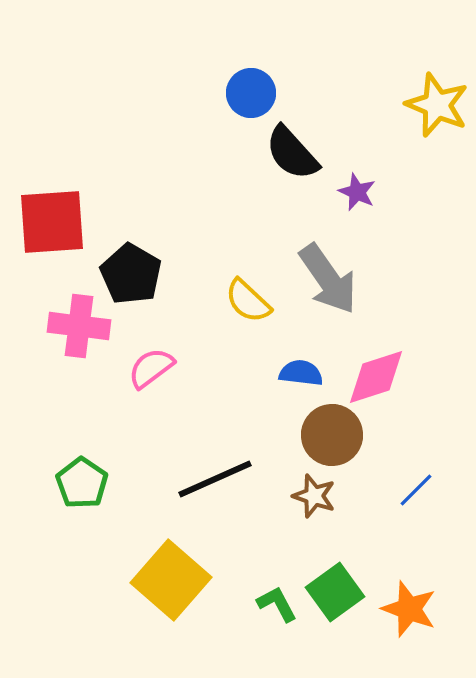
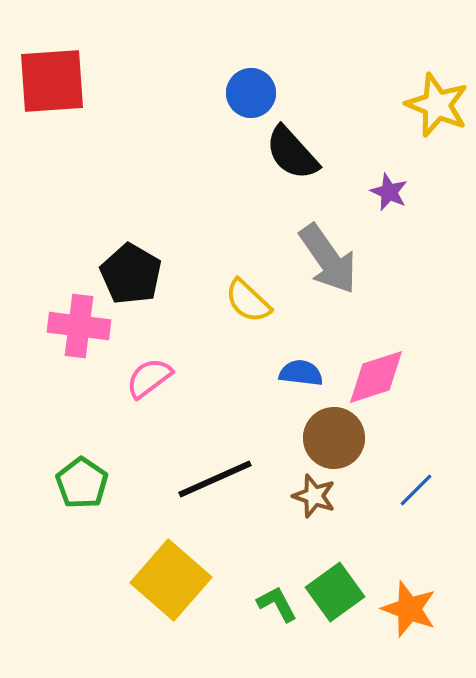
purple star: moved 32 px right
red square: moved 141 px up
gray arrow: moved 20 px up
pink semicircle: moved 2 px left, 10 px down
brown circle: moved 2 px right, 3 px down
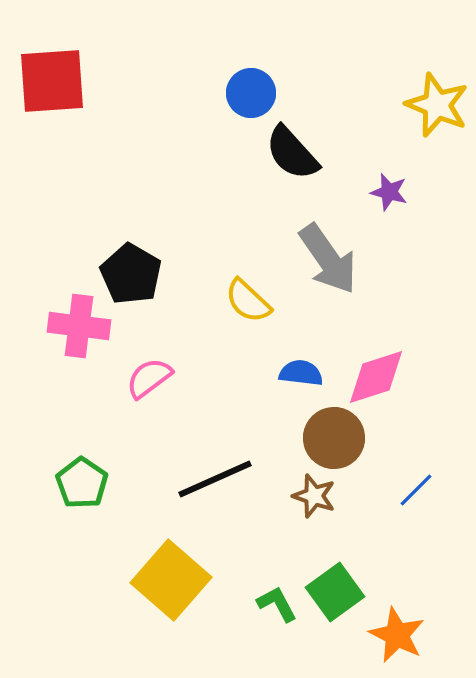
purple star: rotated 9 degrees counterclockwise
orange star: moved 12 px left, 26 px down; rotated 6 degrees clockwise
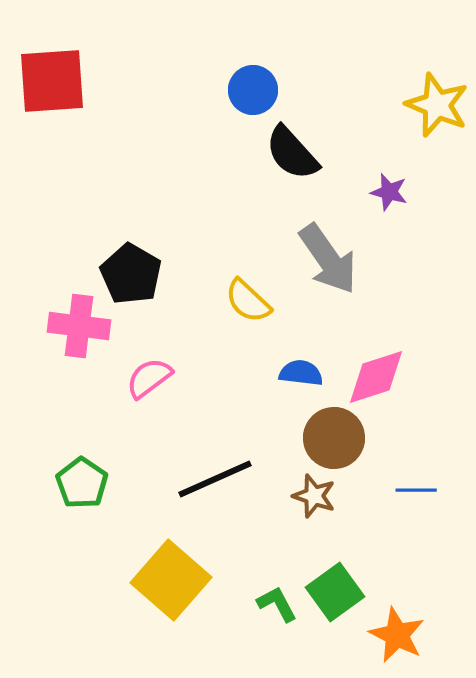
blue circle: moved 2 px right, 3 px up
blue line: rotated 45 degrees clockwise
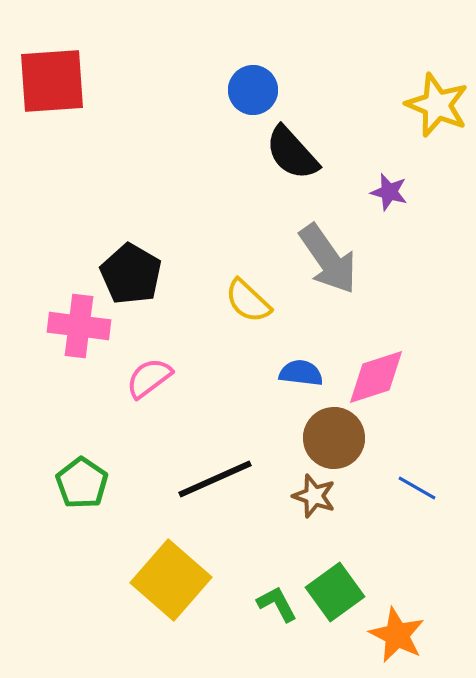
blue line: moved 1 px right, 2 px up; rotated 30 degrees clockwise
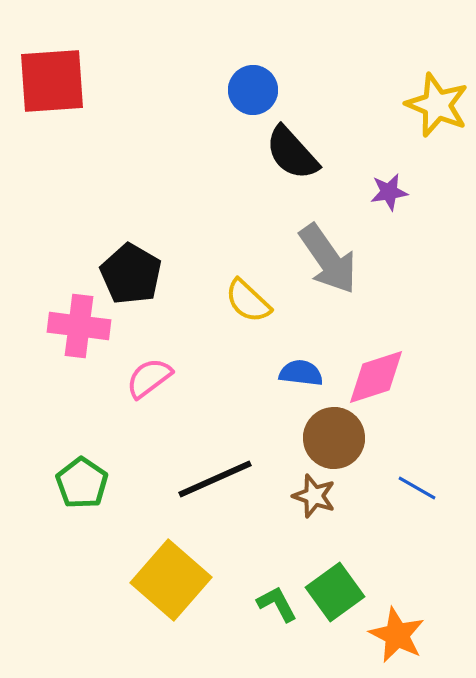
purple star: rotated 24 degrees counterclockwise
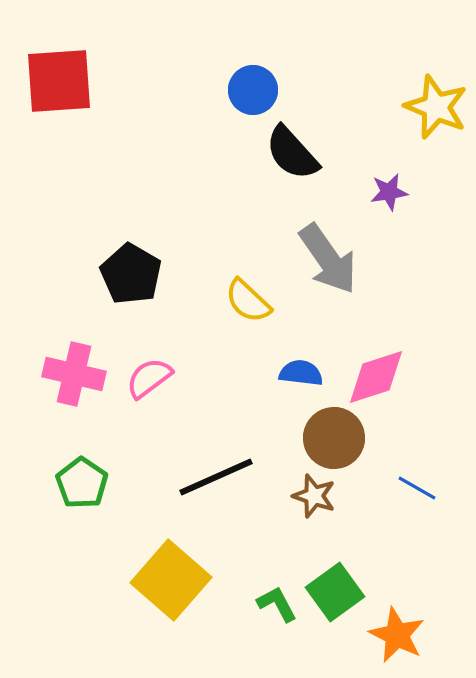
red square: moved 7 px right
yellow star: moved 1 px left, 2 px down
pink cross: moved 5 px left, 48 px down; rotated 6 degrees clockwise
black line: moved 1 px right, 2 px up
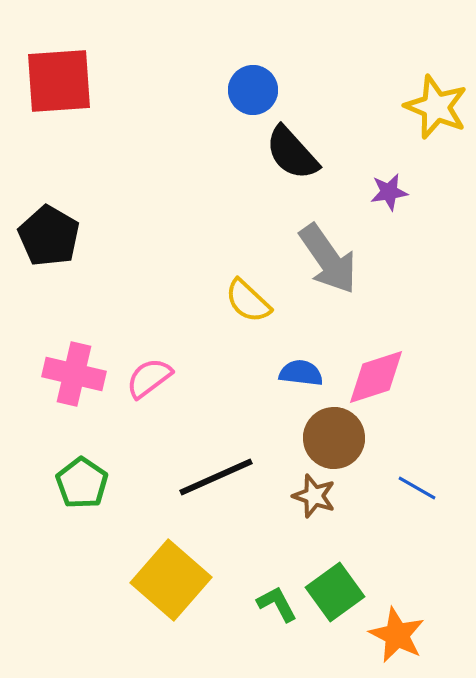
black pentagon: moved 82 px left, 38 px up
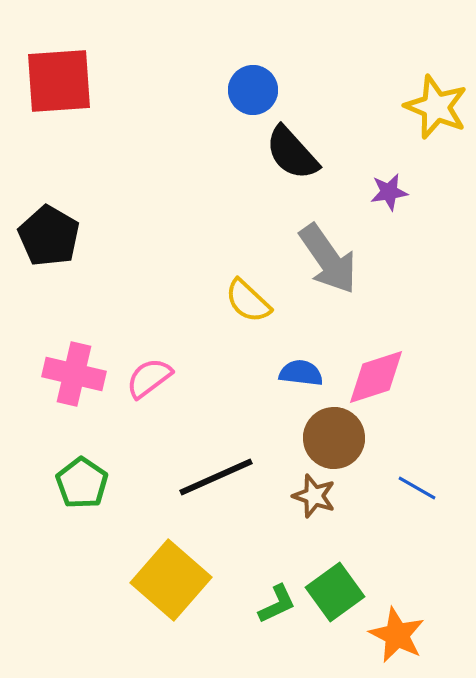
green L-shape: rotated 93 degrees clockwise
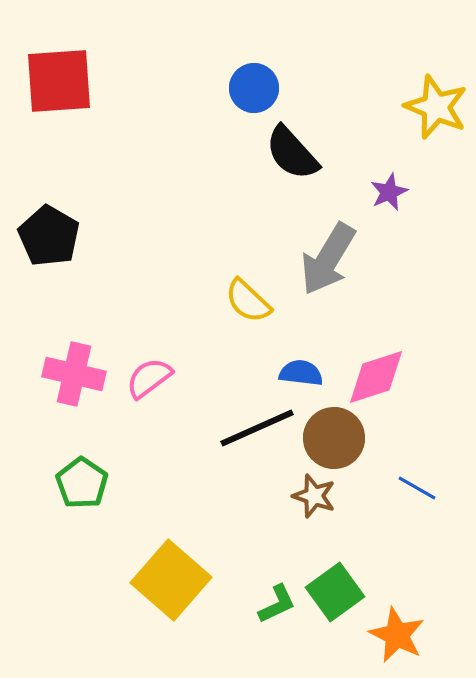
blue circle: moved 1 px right, 2 px up
purple star: rotated 15 degrees counterclockwise
gray arrow: rotated 66 degrees clockwise
black line: moved 41 px right, 49 px up
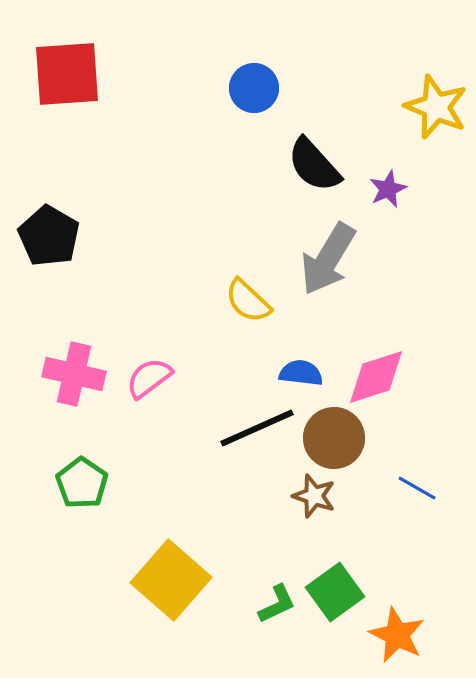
red square: moved 8 px right, 7 px up
black semicircle: moved 22 px right, 12 px down
purple star: moved 1 px left, 3 px up
